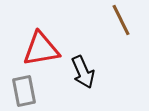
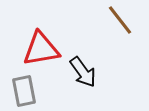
brown line: moved 1 px left; rotated 12 degrees counterclockwise
black arrow: rotated 12 degrees counterclockwise
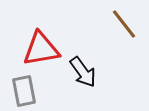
brown line: moved 4 px right, 4 px down
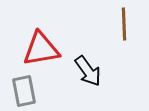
brown line: rotated 36 degrees clockwise
black arrow: moved 5 px right, 1 px up
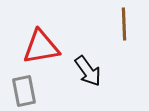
red triangle: moved 2 px up
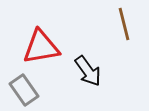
brown line: rotated 12 degrees counterclockwise
gray rectangle: moved 1 px up; rotated 24 degrees counterclockwise
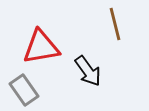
brown line: moved 9 px left
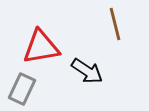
black arrow: moved 1 px left; rotated 20 degrees counterclockwise
gray rectangle: moved 2 px left, 1 px up; rotated 60 degrees clockwise
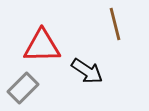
red triangle: moved 1 px right, 1 px up; rotated 9 degrees clockwise
gray rectangle: moved 1 px right, 1 px up; rotated 20 degrees clockwise
